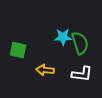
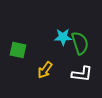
yellow arrow: rotated 60 degrees counterclockwise
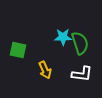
yellow arrow: rotated 60 degrees counterclockwise
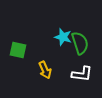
cyan star: rotated 18 degrees clockwise
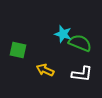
cyan star: moved 3 px up
green semicircle: rotated 50 degrees counterclockwise
yellow arrow: rotated 138 degrees clockwise
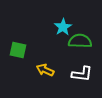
cyan star: moved 7 px up; rotated 24 degrees clockwise
green semicircle: moved 2 px up; rotated 20 degrees counterclockwise
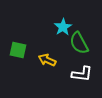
green semicircle: moved 1 px left, 2 px down; rotated 120 degrees counterclockwise
yellow arrow: moved 2 px right, 10 px up
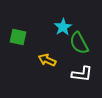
green square: moved 13 px up
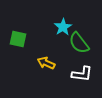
green square: moved 2 px down
green semicircle: rotated 10 degrees counterclockwise
yellow arrow: moved 1 px left, 3 px down
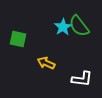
green semicircle: moved 17 px up
white L-shape: moved 5 px down
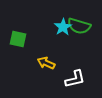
green semicircle: rotated 35 degrees counterclockwise
white L-shape: moved 7 px left; rotated 20 degrees counterclockwise
